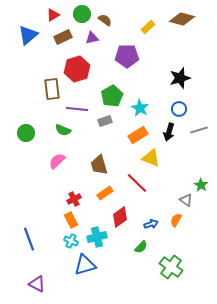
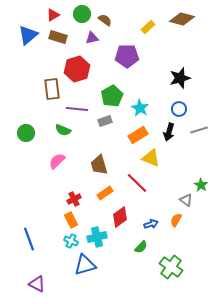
brown rectangle at (63, 37): moved 5 px left; rotated 42 degrees clockwise
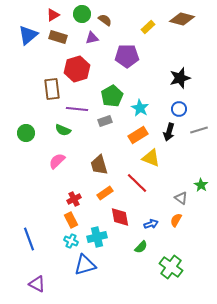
gray triangle at (186, 200): moved 5 px left, 2 px up
red diamond at (120, 217): rotated 65 degrees counterclockwise
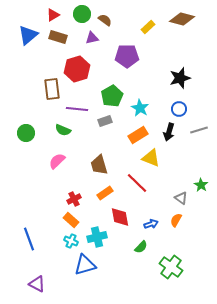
orange rectangle at (71, 220): rotated 21 degrees counterclockwise
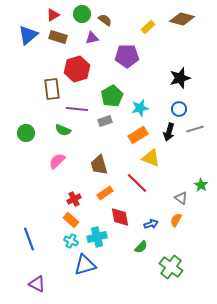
cyan star at (140, 108): rotated 30 degrees clockwise
gray line at (199, 130): moved 4 px left, 1 px up
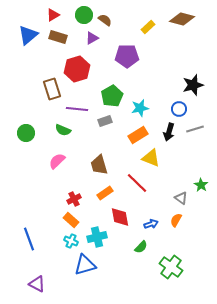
green circle at (82, 14): moved 2 px right, 1 px down
purple triangle at (92, 38): rotated 16 degrees counterclockwise
black star at (180, 78): moved 13 px right, 7 px down
brown rectangle at (52, 89): rotated 10 degrees counterclockwise
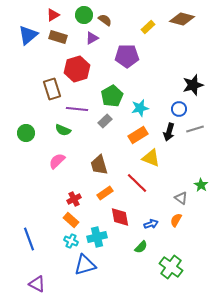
gray rectangle at (105, 121): rotated 24 degrees counterclockwise
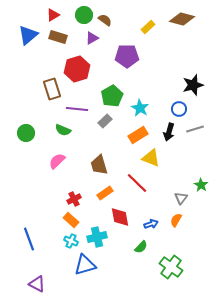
cyan star at (140, 108): rotated 30 degrees counterclockwise
gray triangle at (181, 198): rotated 32 degrees clockwise
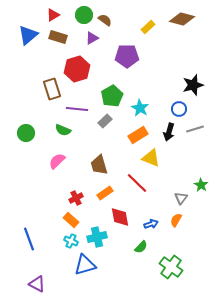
red cross at (74, 199): moved 2 px right, 1 px up
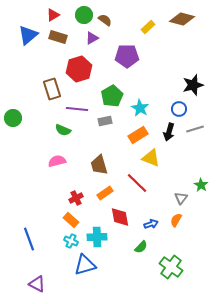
red hexagon at (77, 69): moved 2 px right
gray rectangle at (105, 121): rotated 32 degrees clockwise
green circle at (26, 133): moved 13 px left, 15 px up
pink semicircle at (57, 161): rotated 30 degrees clockwise
cyan cross at (97, 237): rotated 12 degrees clockwise
